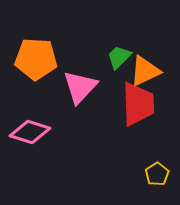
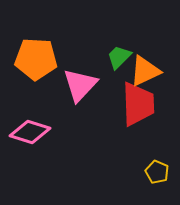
pink triangle: moved 2 px up
yellow pentagon: moved 2 px up; rotated 15 degrees counterclockwise
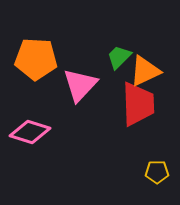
yellow pentagon: rotated 25 degrees counterclockwise
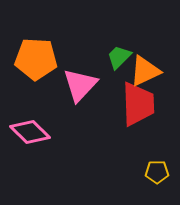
pink diamond: rotated 27 degrees clockwise
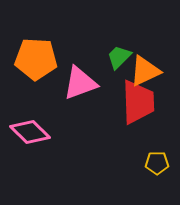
pink triangle: moved 2 px up; rotated 27 degrees clockwise
red trapezoid: moved 2 px up
yellow pentagon: moved 9 px up
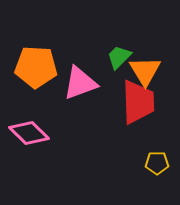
orange pentagon: moved 8 px down
orange triangle: rotated 36 degrees counterclockwise
pink diamond: moved 1 px left, 1 px down
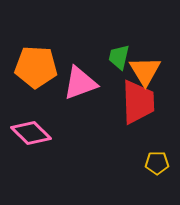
green trapezoid: rotated 32 degrees counterclockwise
pink diamond: moved 2 px right
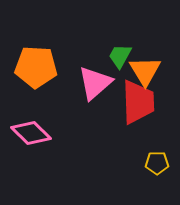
green trapezoid: moved 1 px right, 1 px up; rotated 16 degrees clockwise
pink triangle: moved 15 px right; rotated 21 degrees counterclockwise
